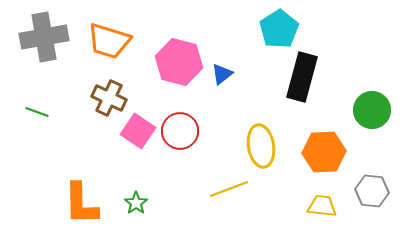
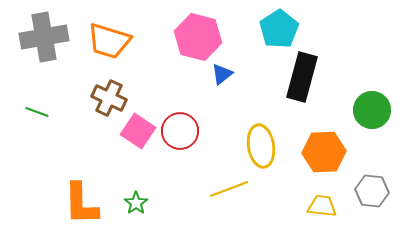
pink hexagon: moved 19 px right, 25 px up
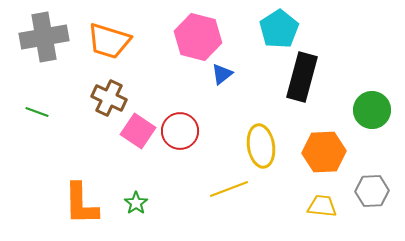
gray hexagon: rotated 8 degrees counterclockwise
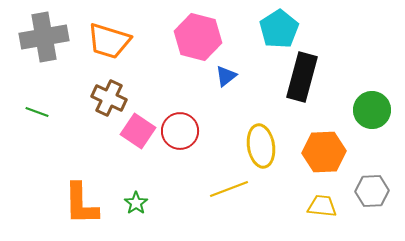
blue triangle: moved 4 px right, 2 px down
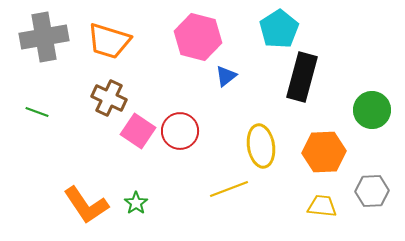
orange L-shape: moved 5 px right, 1 px down; rotated 33 degrees counterclockwise
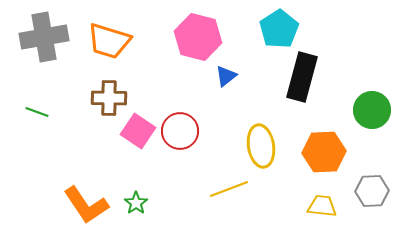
brown cross: rotated 24 degrees counterclockwise
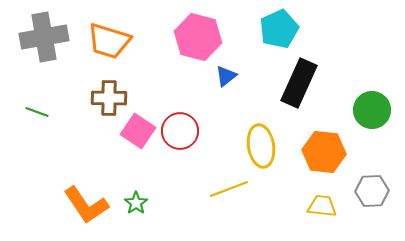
cyan pentagon: rotated 9 degrees clockwise
black rectangle: moved 3 px left, 6 px down; rotated 9 degrees clockwise
orange hexagon: rotated 9 degrees clockwise
